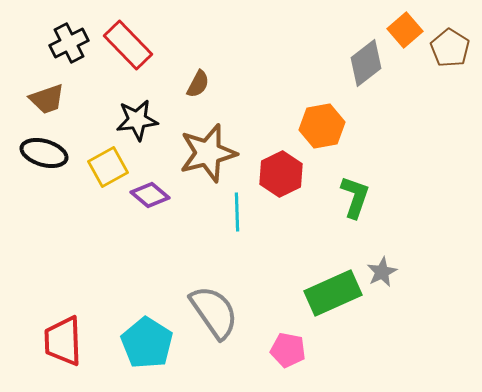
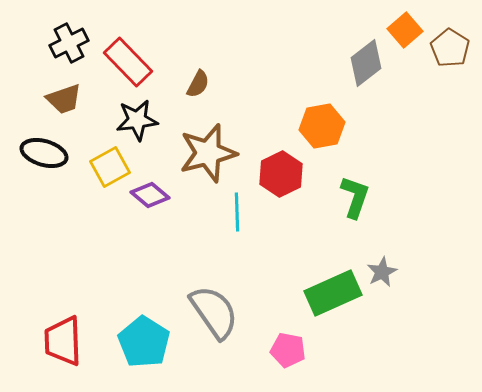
red rectangle: moved 17 px down
brown trapezoid: moved 17 px right
yellow square: moved 2 px right
cyan pentagon: moved 3 px left, 1 px up
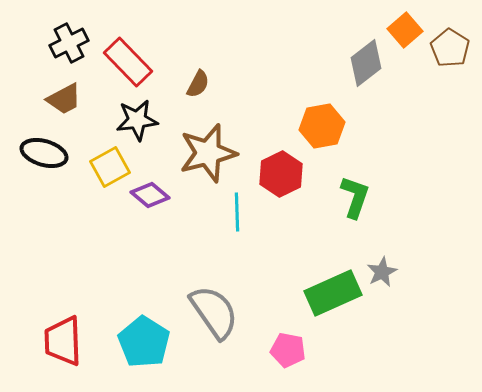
brown trapezoid: rotated 9 degrees counterclockwise
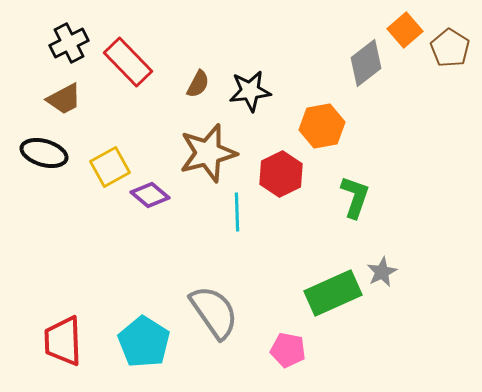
black star: moved 113 px right, 29 px up
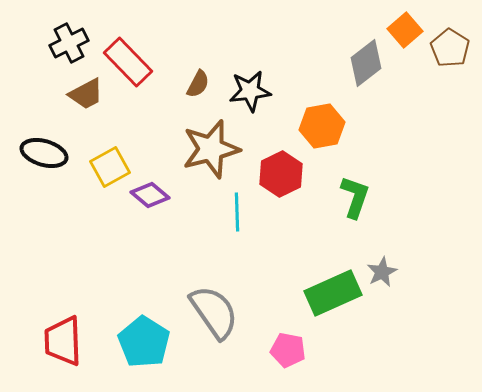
brown trapezoid: moved 22 px right, 5 px up
brown star: moved 3 px right, 4 px up
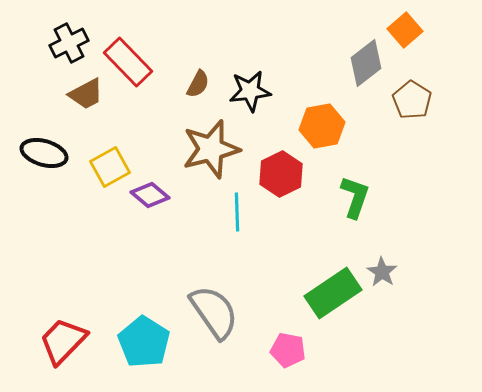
brown pentagon: moved 38 px left, 52 px down
gray star: rotated 12 degrees counterclockwise
green rectangle: rotated 10 degrees counterclockwise
red trapezoid: rotated 46 degrees clockwise
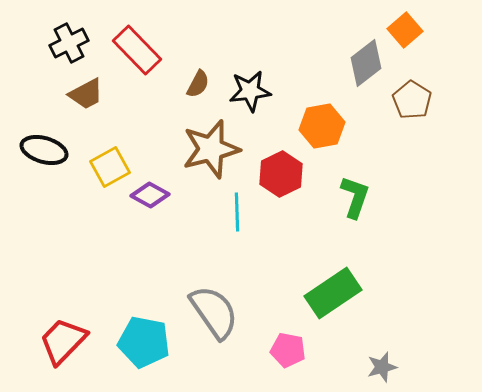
red rectangle: moved 9 px right, 12 px up
black ellipse: moved 3 px up
purple diamond: rotated 12 degrees counterclockwise
gray star: moved 95 px down; rotated 24 degrees clockwise
cyan pentagon: rotated 21 degrees counterclockwise
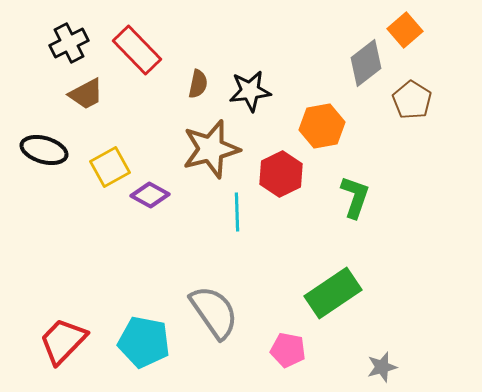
brown semicircle: rotated 16 degrees counterclockwise
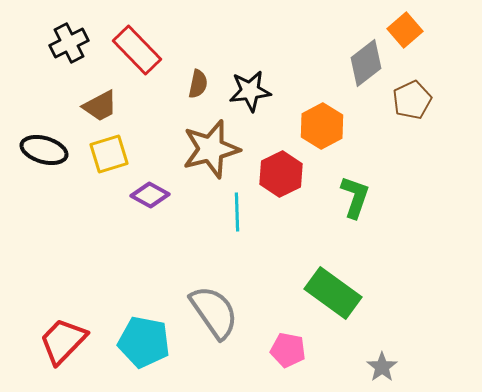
brown trapezoid: moved 14 px right, 12 px down
brown pentagon: rotated 15 degrees clockwise
orange hexagon: rotated 18 degrees counterclockwise
yellow square: moved 1 px left, 13 px up; rotated 12 degrees clockwise
green rectangle: rotated 70 degrees clockwise
gray star: rotated 20 degrees counterclockwise
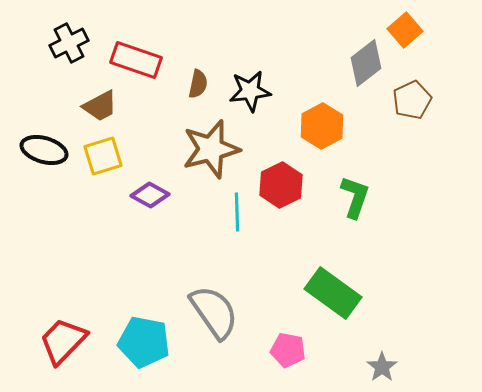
red rectangle: moved 1 px left, 10 px down; rotated 27 degrees counterclockwise
yellow square: moved 6 px left, 2 px down
red hexagon: moved 11 px down
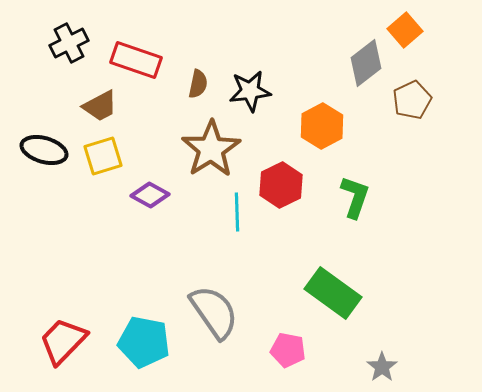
brown star: rotated 18 degrees counterclockwise
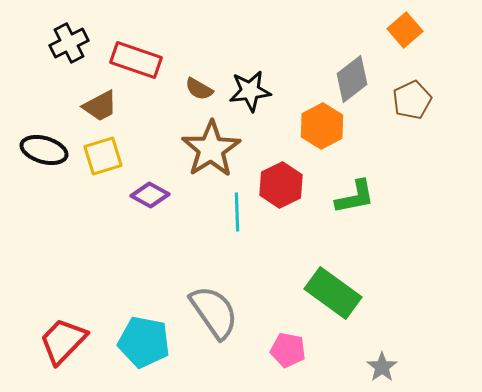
gray diamond: moved 14 px left, 16 px down
brown semicircle: moved 1 px right, 5 px down; rotated 108 degrees clockwise
green L-shape: rotated 60 degrees clockwise
